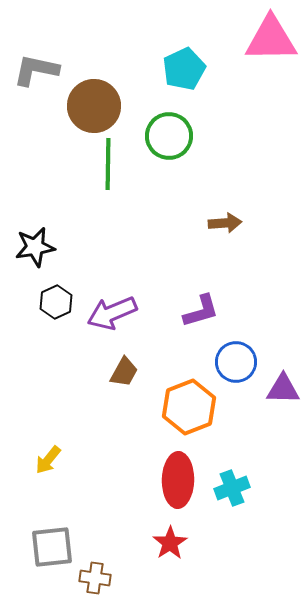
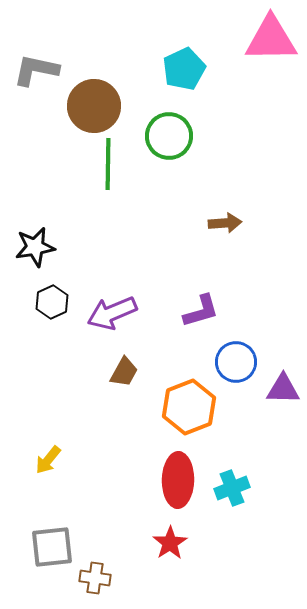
black hexagon: moved 4 px left
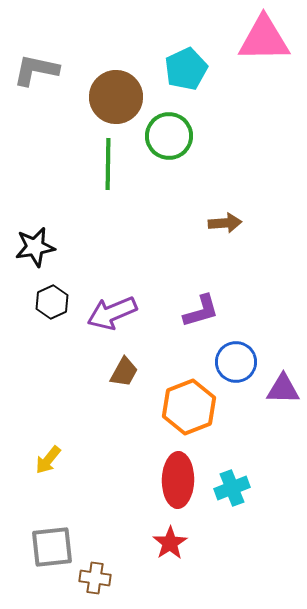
pink triangle: moved 7 px left
cyan pentagon: moved 2 px right
brown circle: moved 22 px right, 9 px up
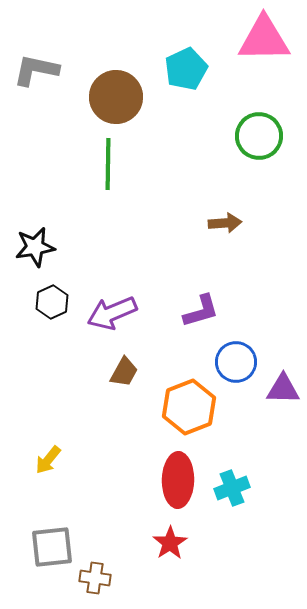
green circle: moved 90 px right
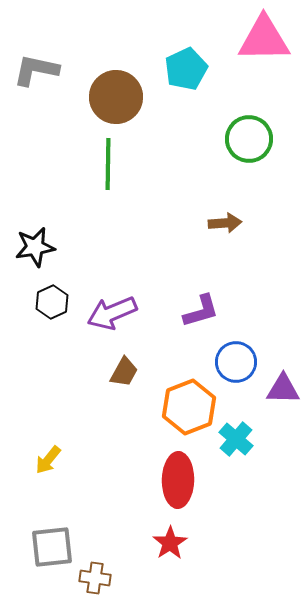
green circle: moved 10 px left, 3 px down
cyan cross: moved 4 px right, 49 px up; rotated 28 degrees counterclockwise
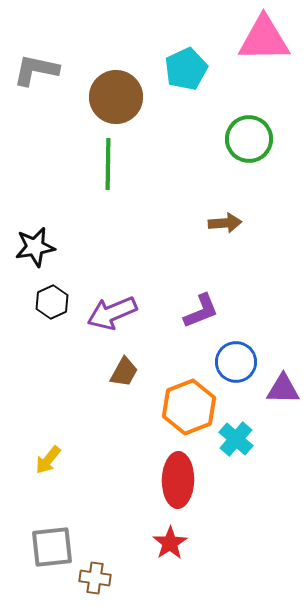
purple L-shape: rotated 6 degrees counterclockwise
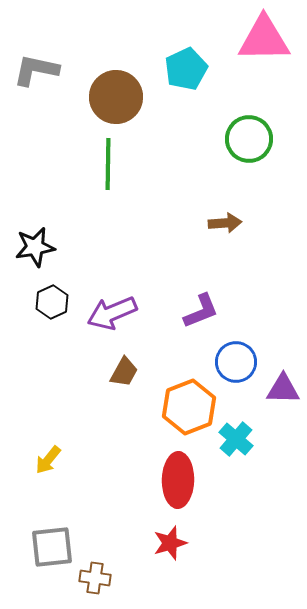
red star: rotated 16 degrees clockwise
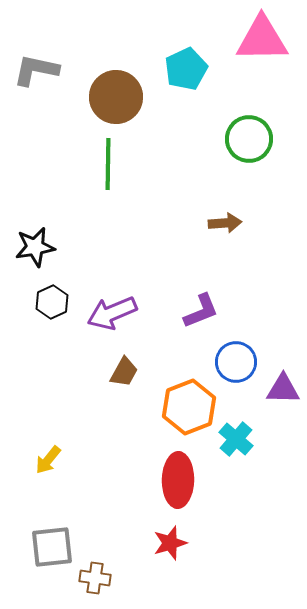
pink triangle: moved 2 px left
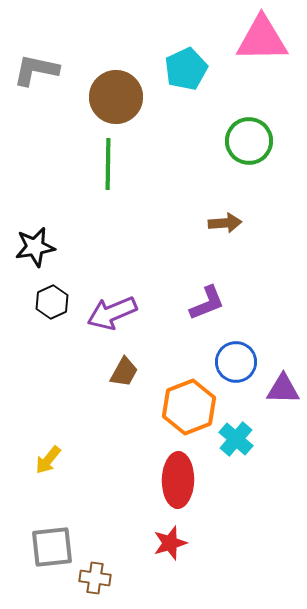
green circle: moved 2 px down
purple L-shape: moved 6 px right, 8 px up
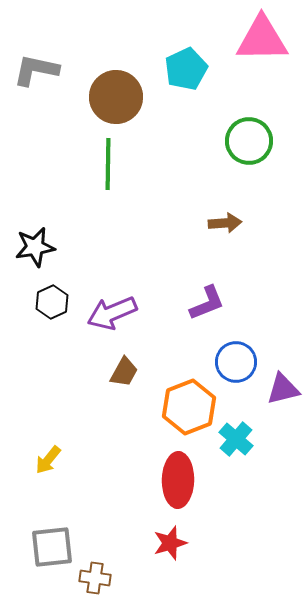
purple triangle: rotated 15 degrees counterclockwise
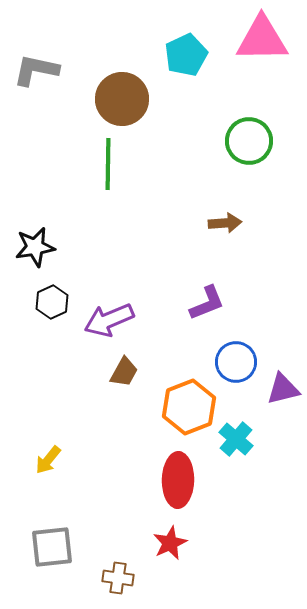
cyan pentagon: moved 14 px up
brown circle: moved 6 px right, 2 px down
purple arrow: moved 3 px left, 7 px down
red star: rotated 8 degrees counterclockwise
brown cross: moved 23 px right
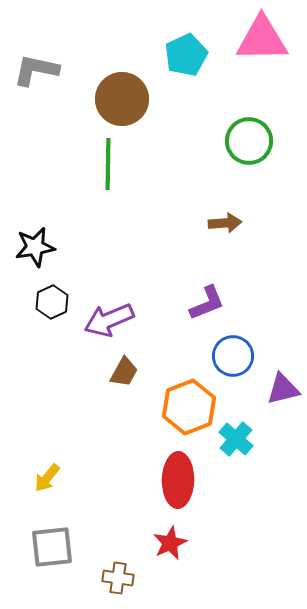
blue circle: moved 3 px left, 6 px up
yellow arrow: moved 1 px left, 18 px down
